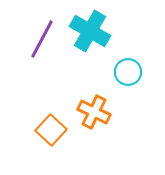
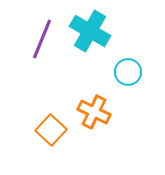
purple line: rotated 6 degrees counterclockwise
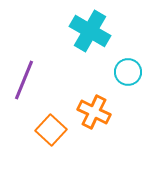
purple line: moved 18 px left, 41 px down
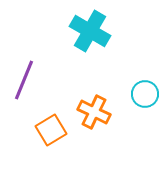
cyan circle: moved 17 px right, 22 px down
orange square: rotated 16 degrees clockwise
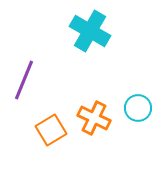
cyan circle: moved 7 px left, 14 px down
orange cross: moved 6 px down
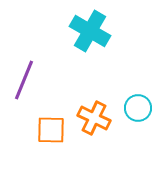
orange square: rotated 32 degrees clockwise
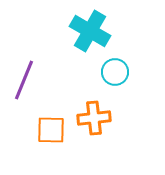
cyan circle: moved 23 px left, 36 px up
orange cross: rotated 32 degrees counterclockwise
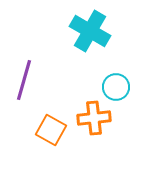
cyan circle: moved 1 px right, 15 px down
purple line: rotated 6 degrees counterclockwise
orange square: rotated 28 degrees clockwise
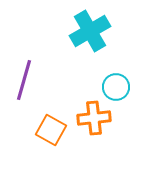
cyan cross: rotated 30 degrees clockwise
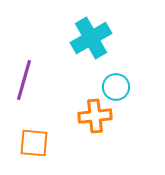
cyan cross: moved 1 px right, 7 px down
orange cross: moved 1 px right, 2 px up
orange square: moved 17 px left, 13 px down; rotated 24 degrees counterclockwise
